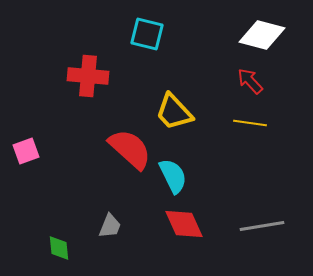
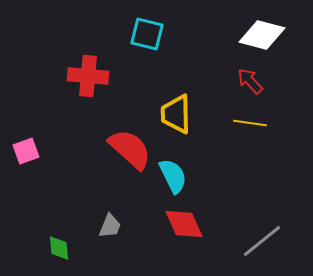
yellow trapezoid: moved 2 px right, 2 px down; rotated 42 degrees clockwise
gray line: moved 15 px down; rotated 30 degrees counterclockwise
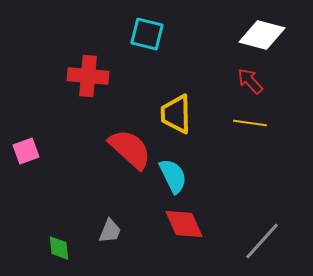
gray trapezoid: moved 5 px down
gray line: rotated 9 degrees counterclockwise
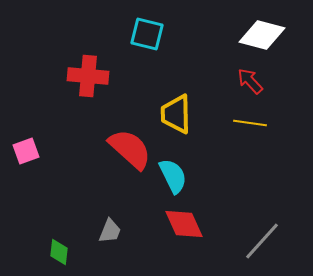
green diamond: moved 4 px down; rotated 12 degrees clockwise
